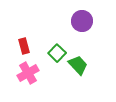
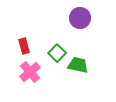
purple circle: moved 2 px left, 3 px up
green trapezoid: rotated 35 degrees counterclockwise
pink cross: moved 2 px right, 1 px up; rotated 10 degrees counterclockwise
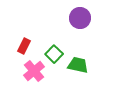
red rectangle: rotated 42 degrees clockwise
green square: moved 3 px left, 1 px down
pink cross: moved 4 px right, 1 px up
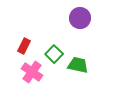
pink cross: moved 2 px left, 1 px down; rotated 15 degrees counterclockwise
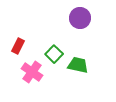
red rectangle: moved 6 px left
